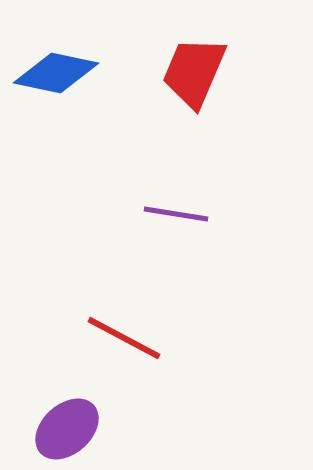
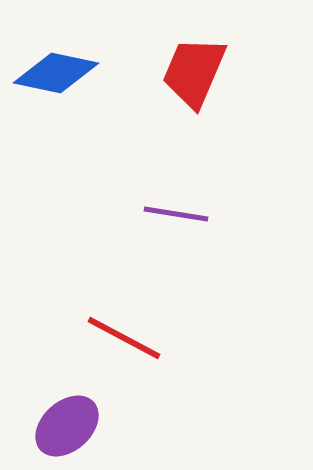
purple ellipse: moved 3 px up
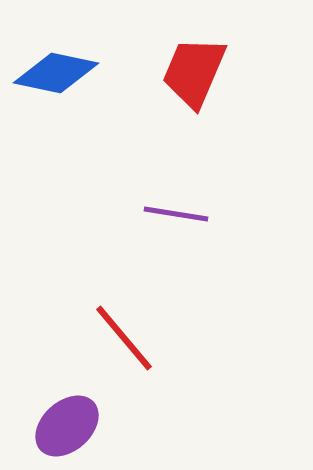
red line: rotated 22 degrees clockwise
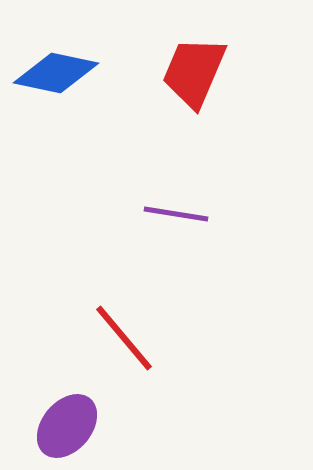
purple ellipse: rotated 8 degrees counterclockwise
